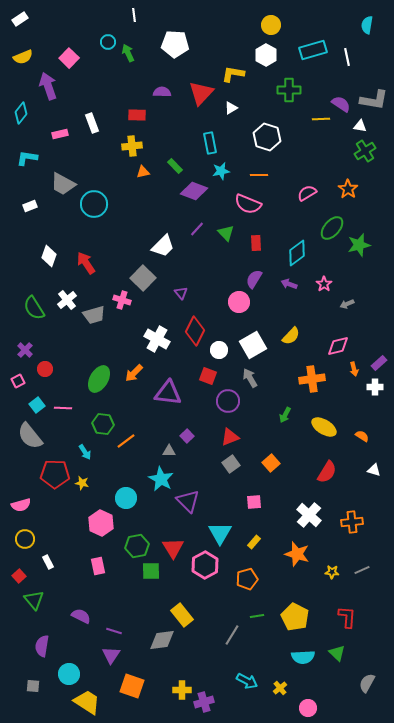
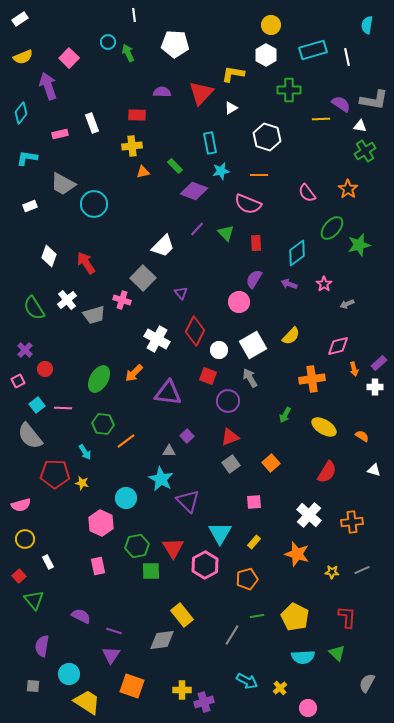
pink semicircle at (307, 193): rotated 96 degrees counterclockwise
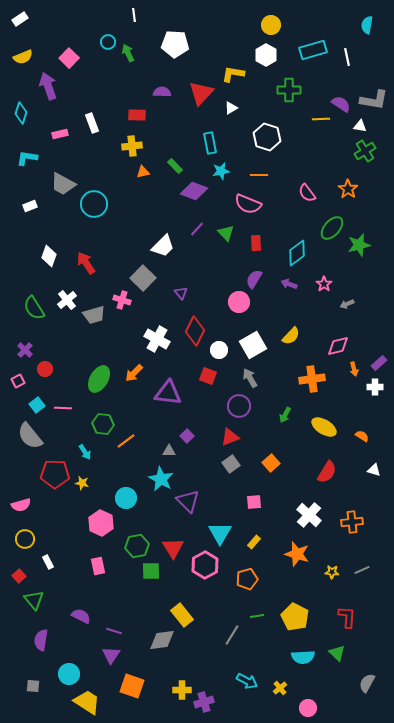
cyan diamond at (21, 113): rotated 20 degrees counterclockwise
purple circle at (228, 401): moved 11 px right, 5 px down
purple semicircle at (42, 646): moved 1 px left, 6 px up
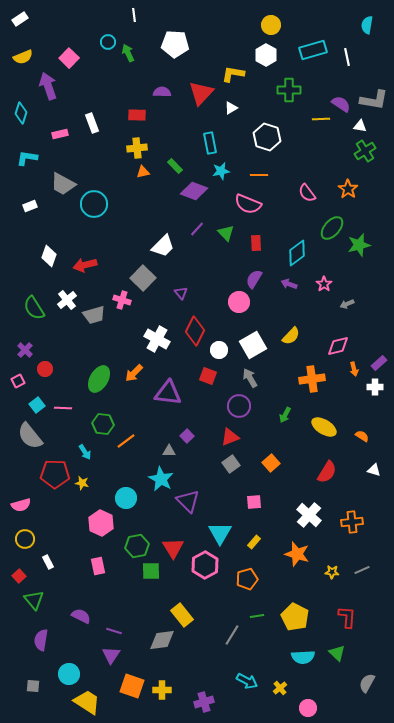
yellow cross at (132, 146): moved 5 px right, 2 px down
red arrow at (86, 263): moved 1 px left, 2 px down; rotated 70 degrees counterclockwise
yellow cross at (182, 690): moved 20 px left
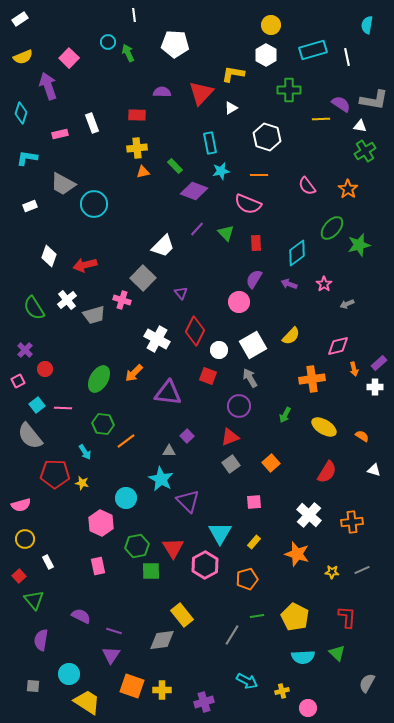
pink semicircle at (307, 193): moved 7 px up
yellow cross at (280, 688): moved 2 px right, 3 px down; rotated 24 degrees clockwise
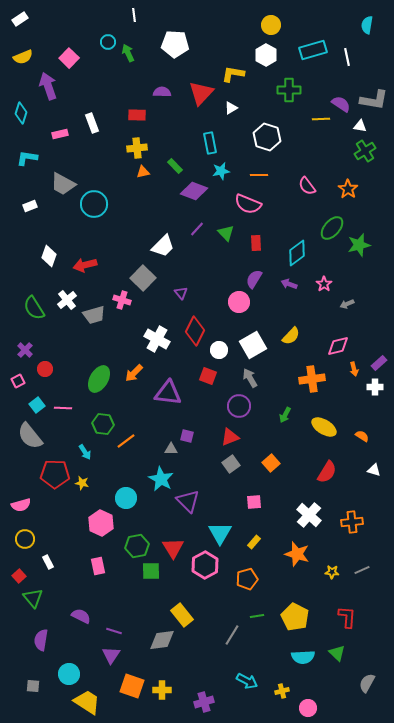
purple square at (187, 436): rotated 32 degrees counterclockwise
gray triangle at (169, 451): moved 2 px right, 2 px up
green triangle at (34, 600): moved 1 px left, 2 px up
